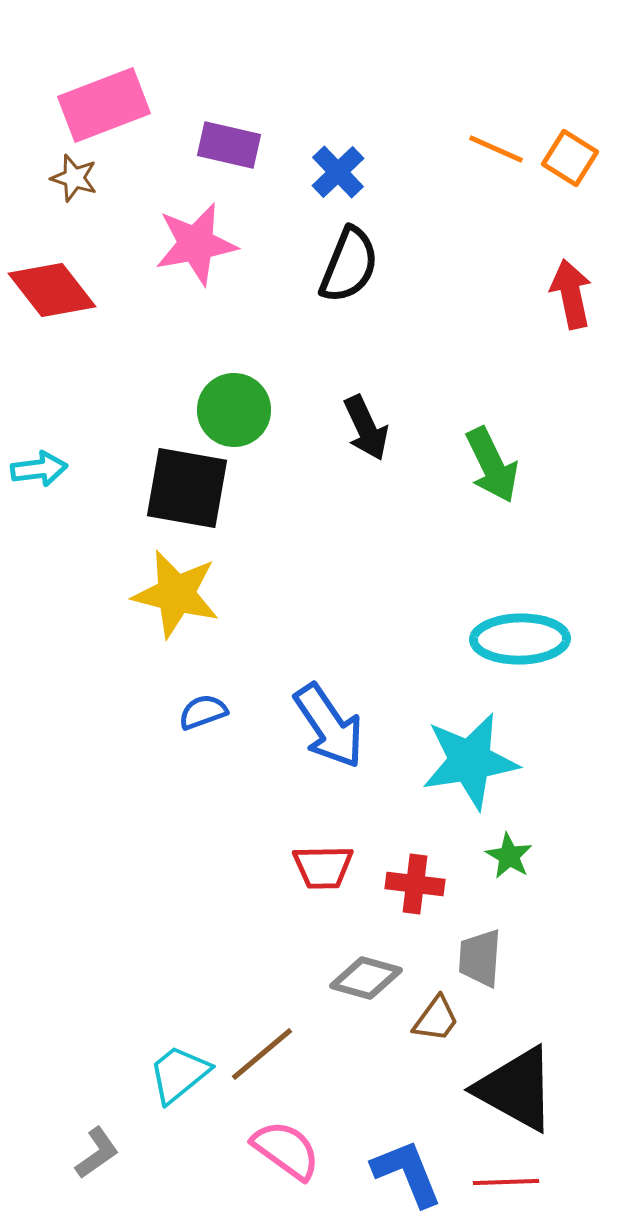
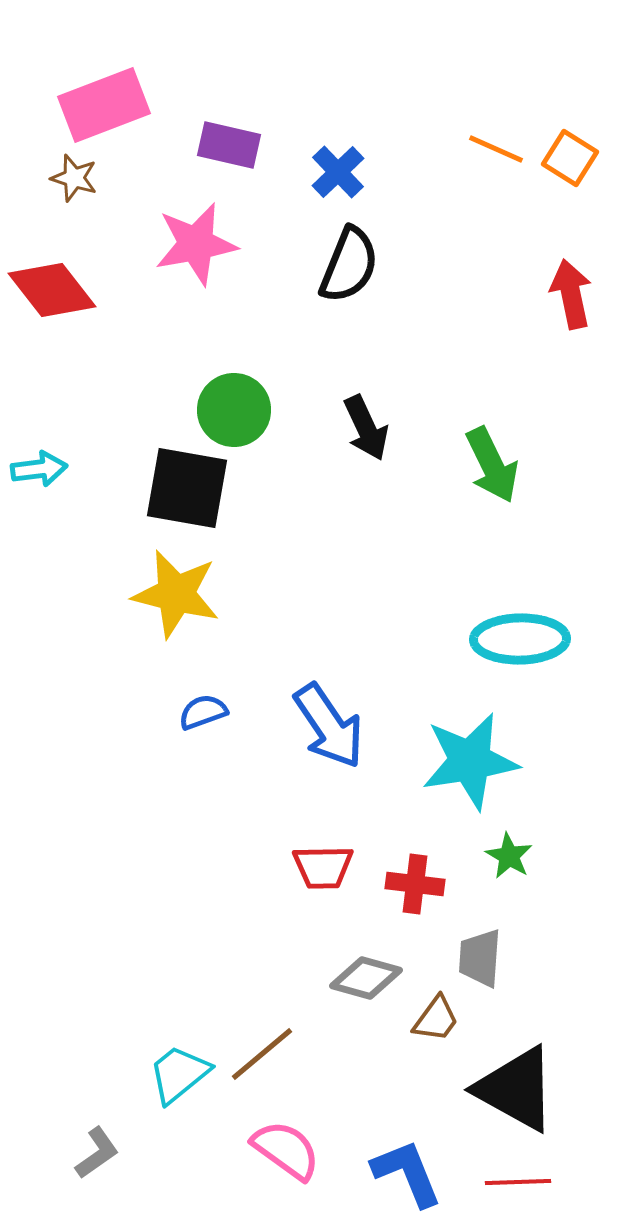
red line: moved 12 px right
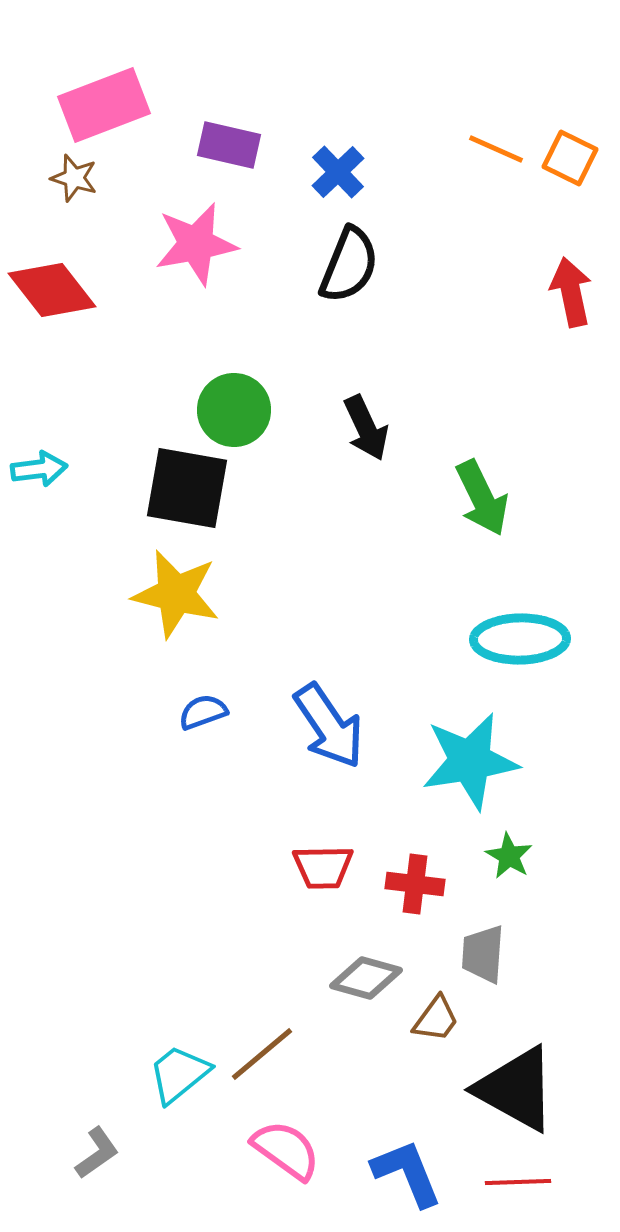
orange square: rotated 6 degrees counterclockwise
red arrow: moved 2 px up
green arrow: moved 10 px left, 33 px down
gray trapezoid: moved 3 px right, 4 px up
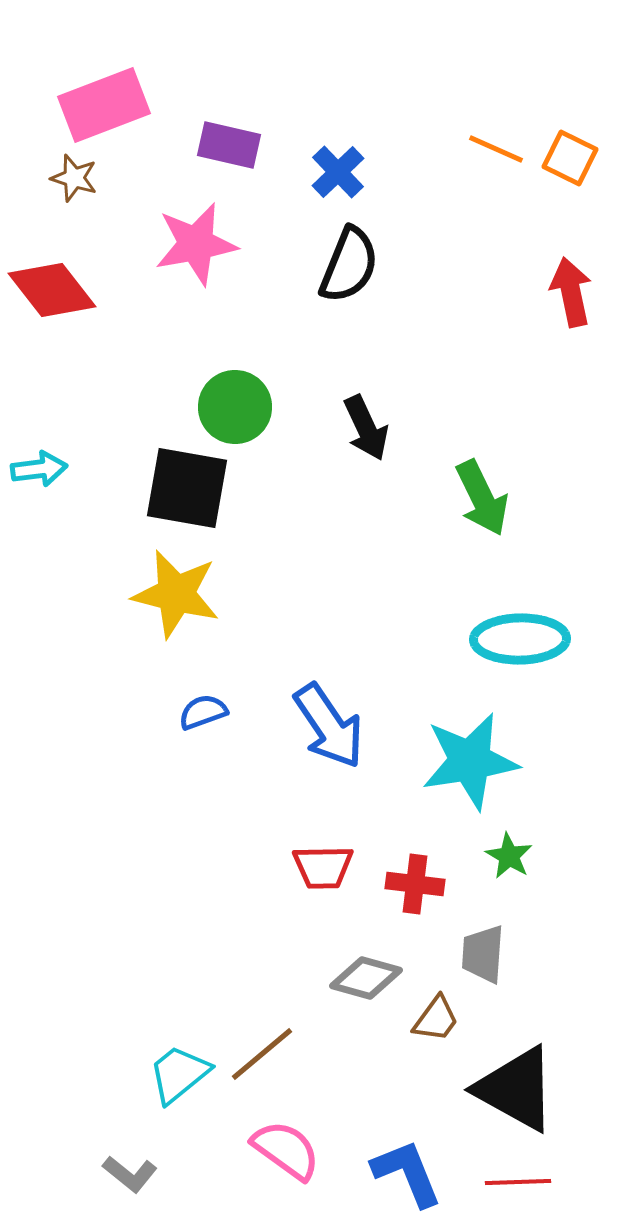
green circle: moved 1 px right, 3 px up
gray L-shape: moved 33 px right, 21 px down; rotated 74 degrees clockwise
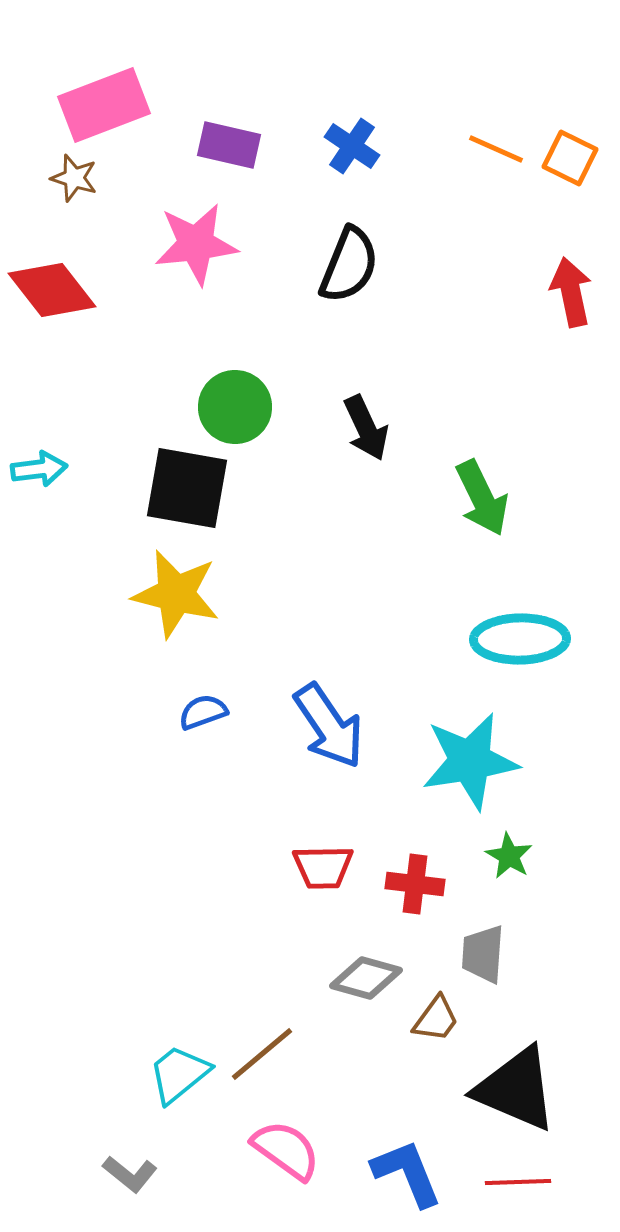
blue cross: moved 14 px right, 26 px up; rotated 12 degrees counterclockwise
pink star: rotated 4 degrees clockwise
black triangle: rotated 6 degrees counterclockwise
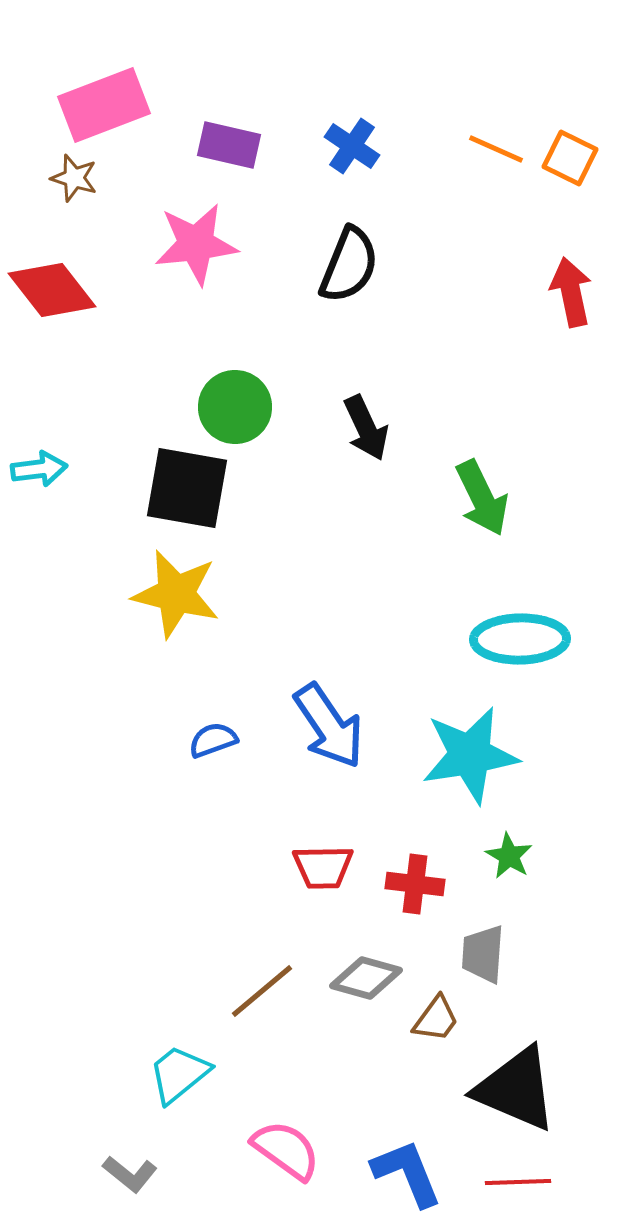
blue semicircle: moved 10 px right, 28 px down
cyan star: moved 6 px up
brown line: moved 63 px up
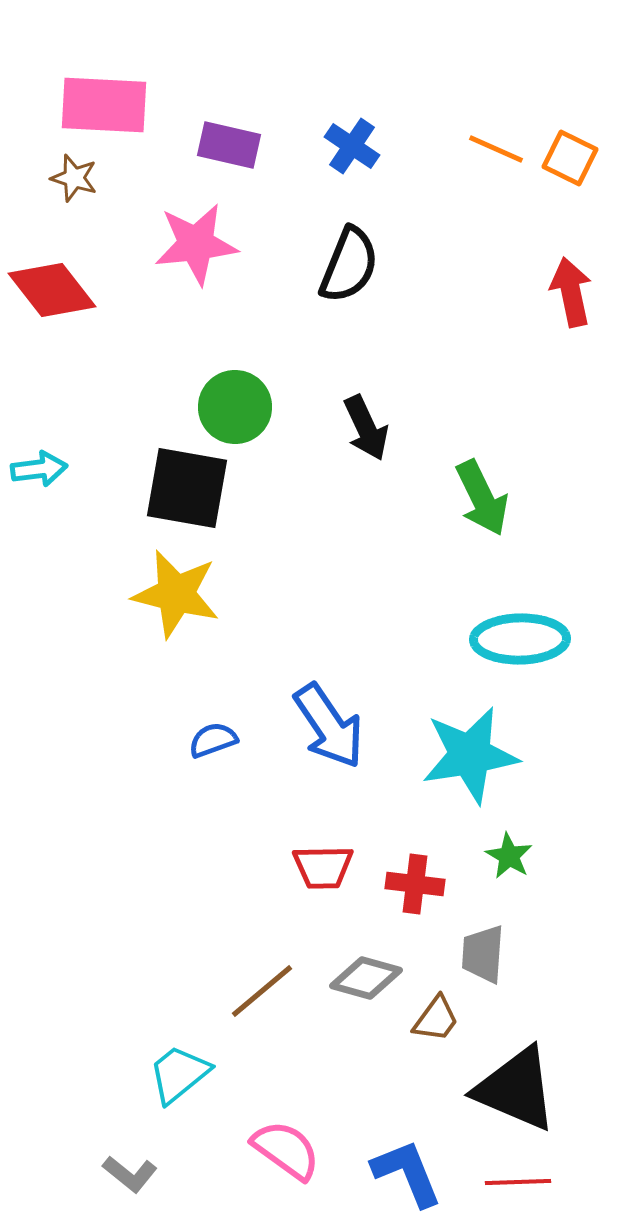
pink rectangle: rotated 24 degrees clockwise
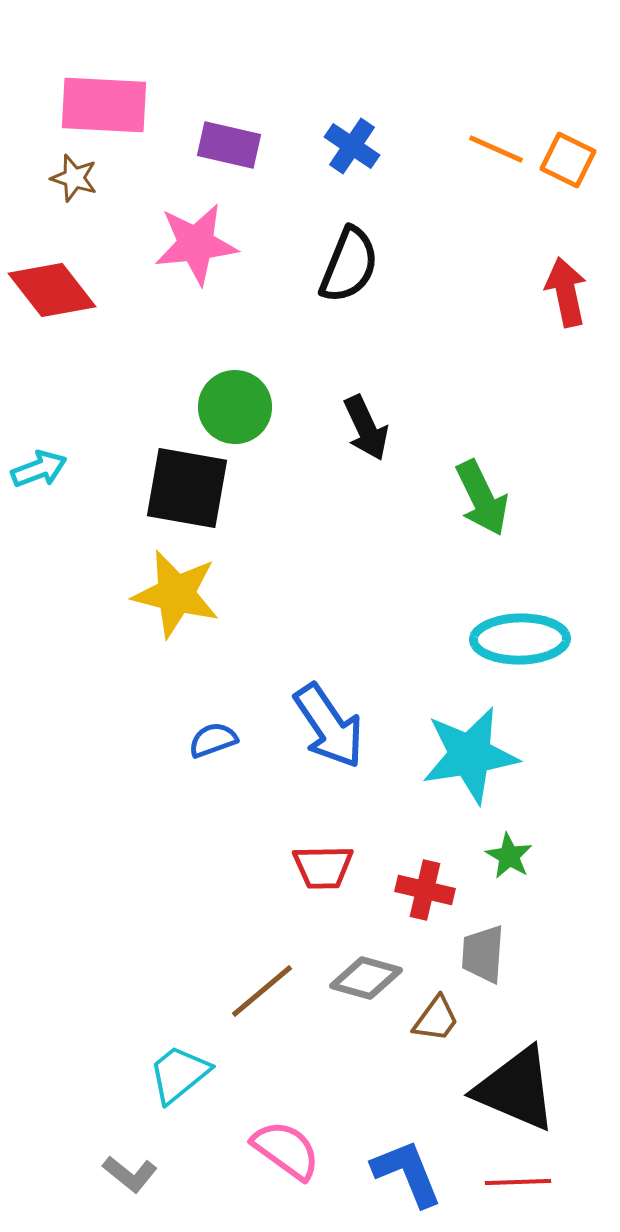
orange square: moved 2 px left, 2 px down
red arrow: moved 5 px left
cyan arrow: rotated 14 degrees counterclockwise
red cross: moved 10 px right, 6 px down; rotated 6 degrees clockwise
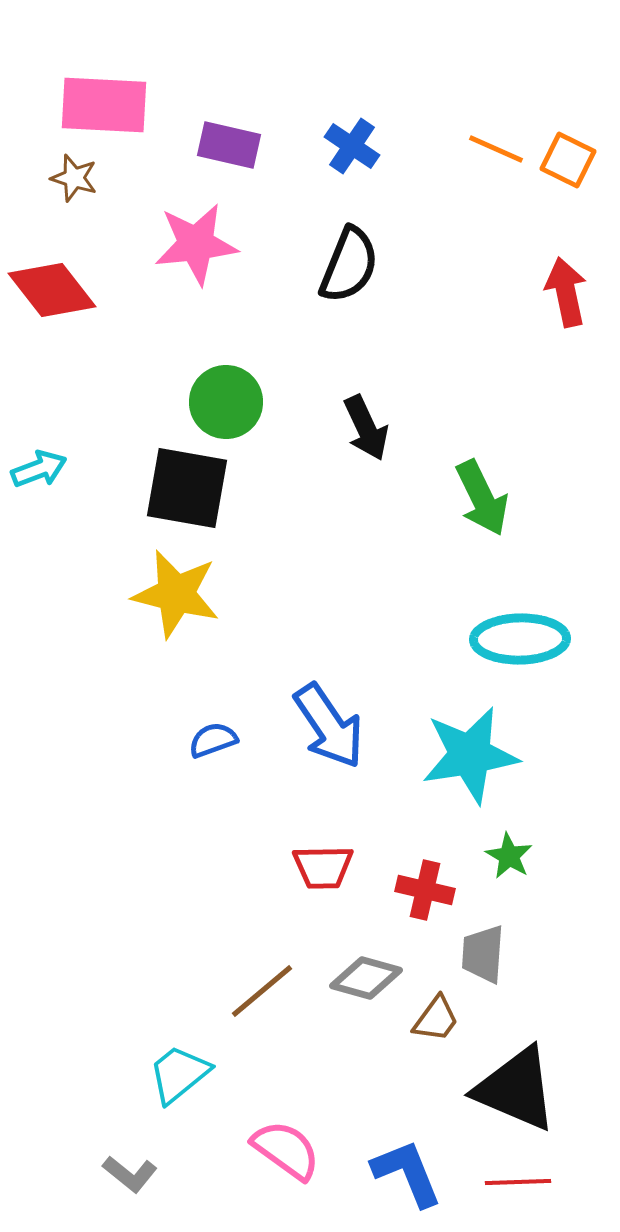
green circle: moved 9 px left, 5 px up
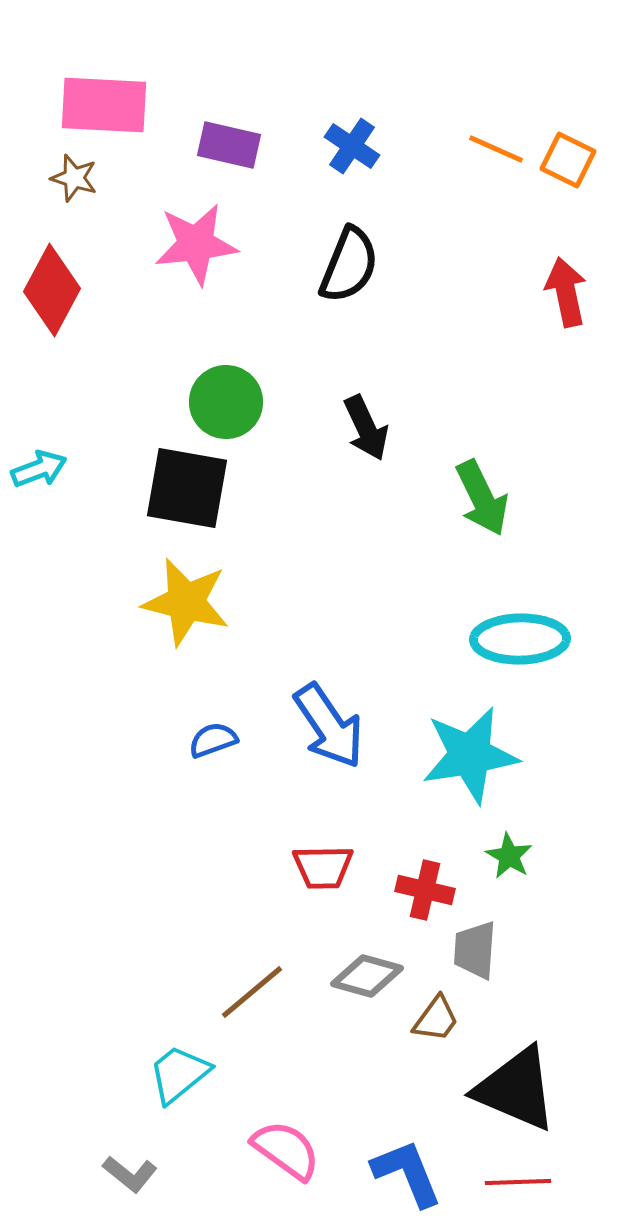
red diamond: rotated 66 degrees clockwise
yellow star: moved 10 px right, 8 px down
gray trapezoid: moved 8 px left, 4 px up
gray diamond: moved 1 px right, 2 px up
brown line: moved 10 px left, 1 px down
